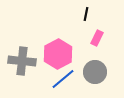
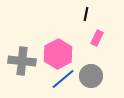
gray circle: moved 4 px left, 4 px down
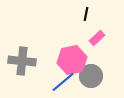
pink rectangle: rotated 21 degrees clockwise
pink hexagon: moved 14 px right, 6 px down; rotated 16 degrees clockwise
blue line: moved 3 px down
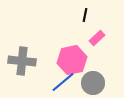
black line: moved 1 px left, 1 px down
gray circle: moved 2 px right, 7 px down
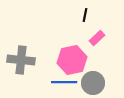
gray cross: moved 1 px left, 1 px up
blue line: moved 1 px right; rotated 40 degrees clockwise
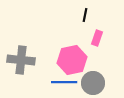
pink rectangle: rotated 28 degrees counterclockwise
